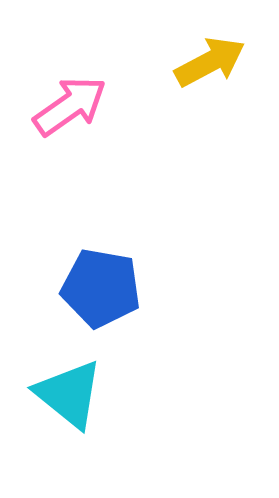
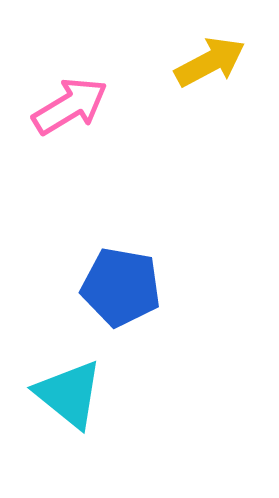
pink arrow: rotated 4 degrees clockwise
blue pentagon: moved 20 px right, 1 px up
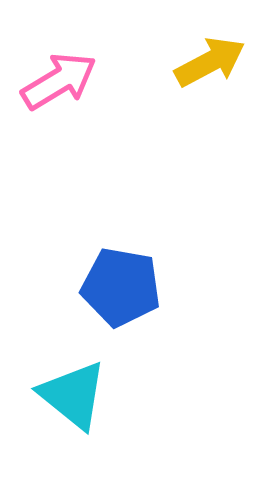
pink arrow: moved 11 px left, 25 px up
cyan triangle: moved 4 px right, 1 px down
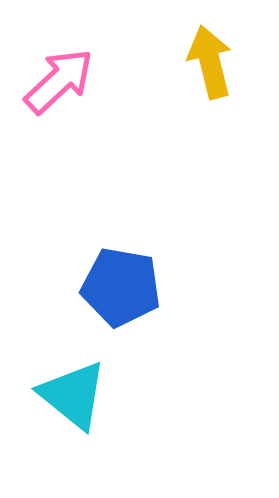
yellow arrow: rotated 76 degrees counterclockwise
pink arrow: rotated 12 degrees counterclockwise
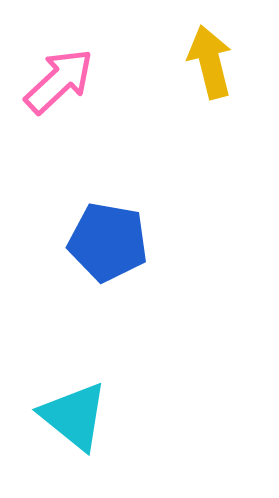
blue pentagon: moved 13 px left, 45 px up
cyan triangle: moved 1 px right, 21 px down
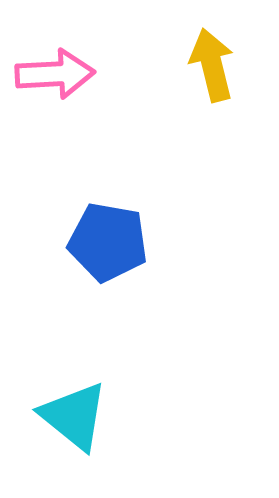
yellow arrow: moved 2 px right, 3 px down
pink arrow: moved 4 px left, 7 px up; rotated 40 degrees clockwise
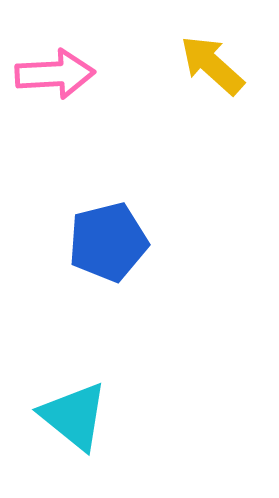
yellow arrow: rotated 34 degrees counterclockwise
blue pentagon: rotated 24 degrees counterclockwise
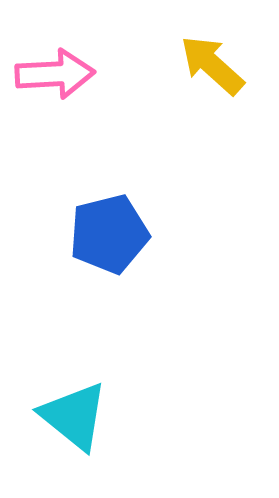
blue pentagon: moved 1 px right, 8 px up
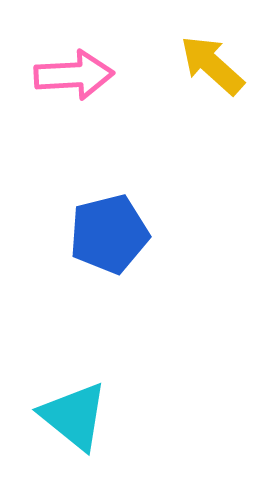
pink arrow: moved 19 px right, 1 px down
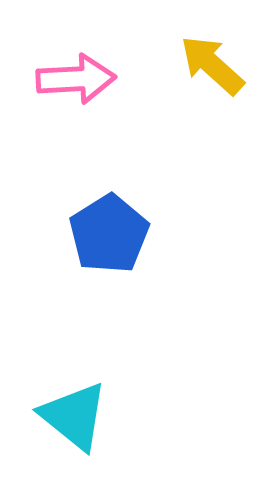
pink arrow: moved 2 px right, 4 px down
blue pentagon: rotated 18 degrees counterclockwise
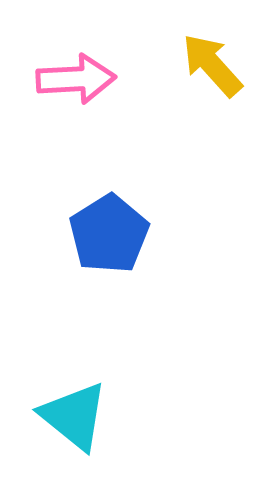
yellow arrow: rotated 6 degrees clockwise
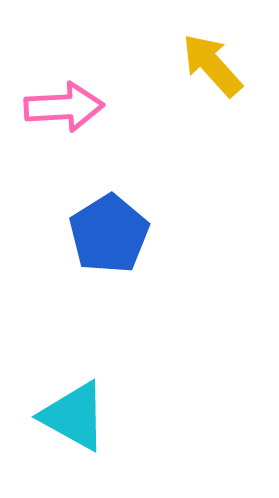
pink arrow: moved 12 px left, 28 px down
cyan triangle: rotated 10 degrees counterclockwise
